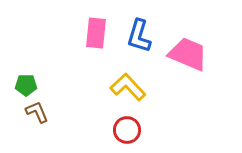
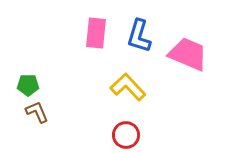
green pentagon: moved 2 px right
red circle: moved 1 px left, 5 px down
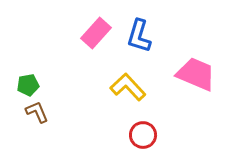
pink rectangle: rotated 36 degrees clockwise
pink trapezoid: moved 8 px right, 20 px down
green pentagon: rotated 10 degrees counterclockwise
red circle: moved 17 px right
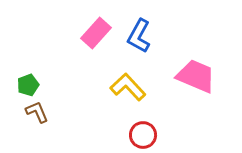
blue L-shape: rotated 12 degrees clockwise
pink trapezoid: moved 2 px down
green pentagon: rotated 10 degrees counterclockwise
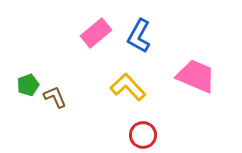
pink rectangle: rotated 8 degrees clockwise
brown L-shape: moved 18 px right, 15 px up
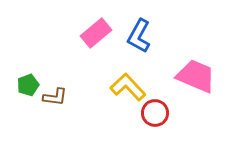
brown L-shape: rotated 120 degrees clockwise
red circle: moved 12 px right, 22 px up
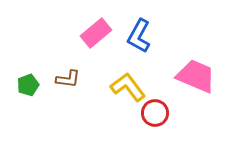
yellow L-shape: rotated 6 degrees clockwise
brown L-shape: moved 13 px right, 18 px up
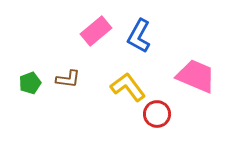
pink rectangle: moved 2 px up
green pentagon: moved 2 px right, 2 px up
red circle: moved 2 px right, 1 px down
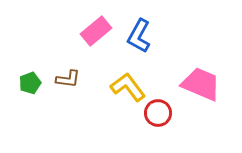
pink trapezoid: moved 5 px right, 8 px down
red circle: moved 1 px right, 1 px up
